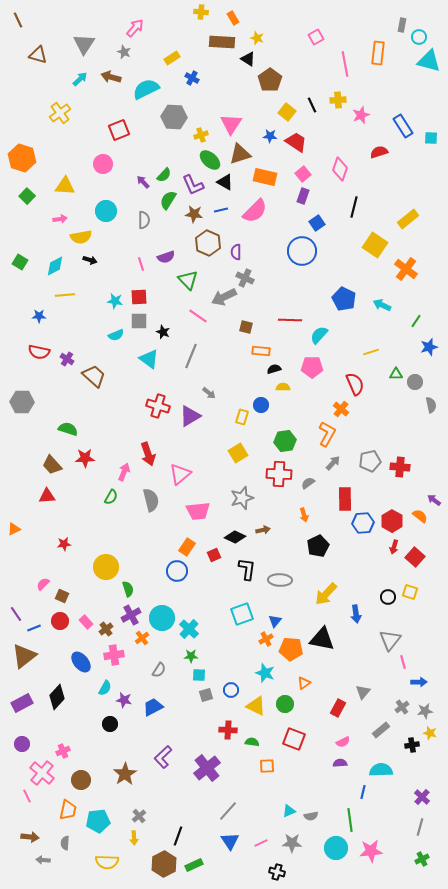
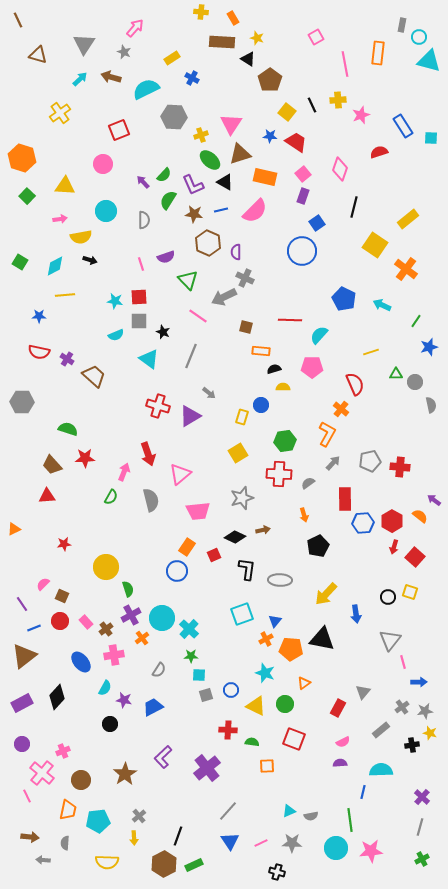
purple line at (16, 614): moved 6 px right, 10 px up
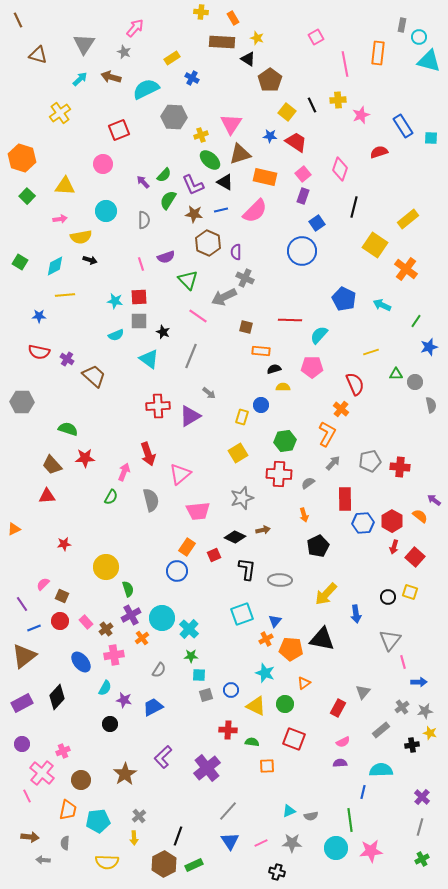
red cross at (158, 406): rotated 20 degrees counterclockwise
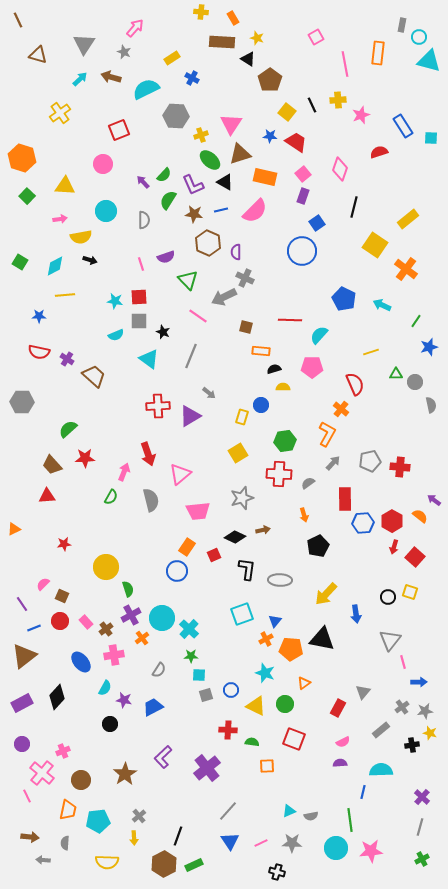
gray hexagon at (174, 117): moved 2 px right, 1 px up
green semicircle at (68, 429): rotated 60 degrees counterclockwise
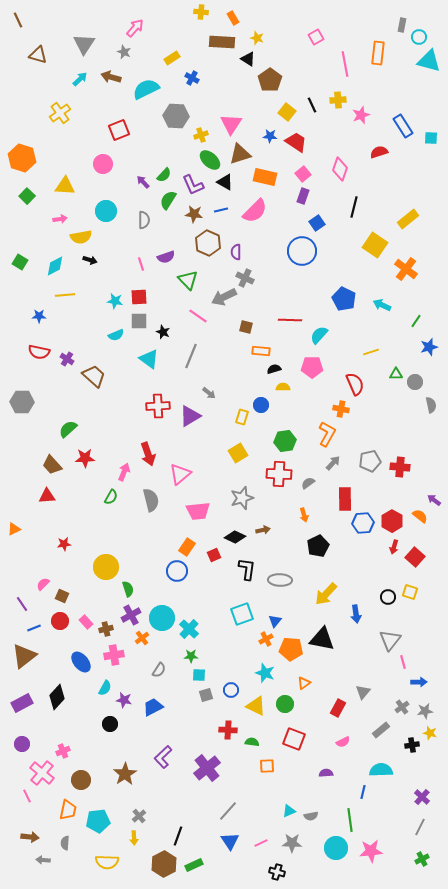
orange cross at (341, 409): rotated 28 degrees counterclockwise
brown cross at (106, 629): rotated 24 degrees clockwise
purple semicircle at (340, 763): moved 14 px left, 10 px down
gray line at (420, 827): rotated 12 degrees clockwise
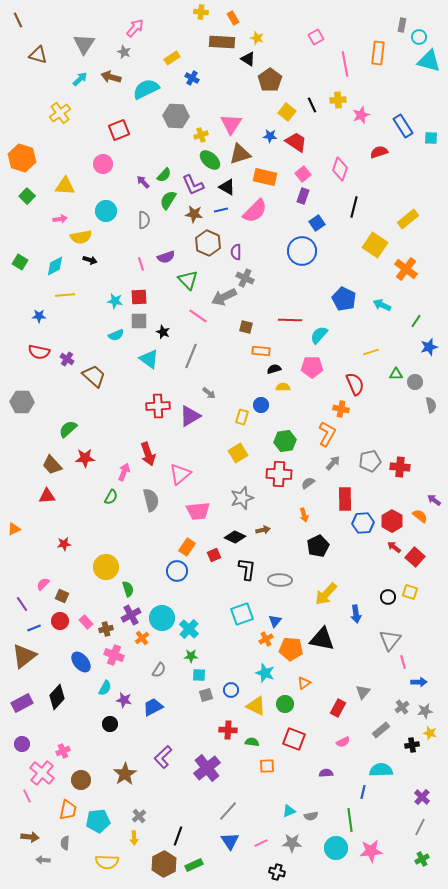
black triangle at (225, 182): moved 2 px right, 5 px down
red arrow at (394, 547): rotated 112 degrees clockwise
pink cross at (114, 655): rotated 30 degrees clockwise
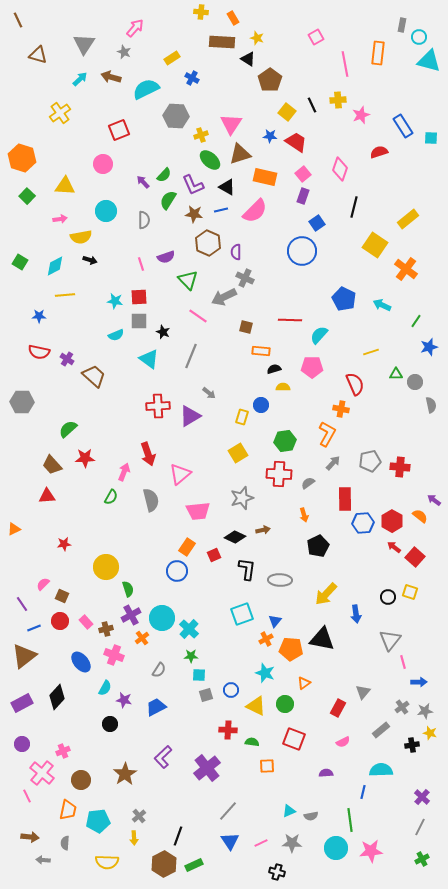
blue trapezoid at (153, 707): moved 3 px right
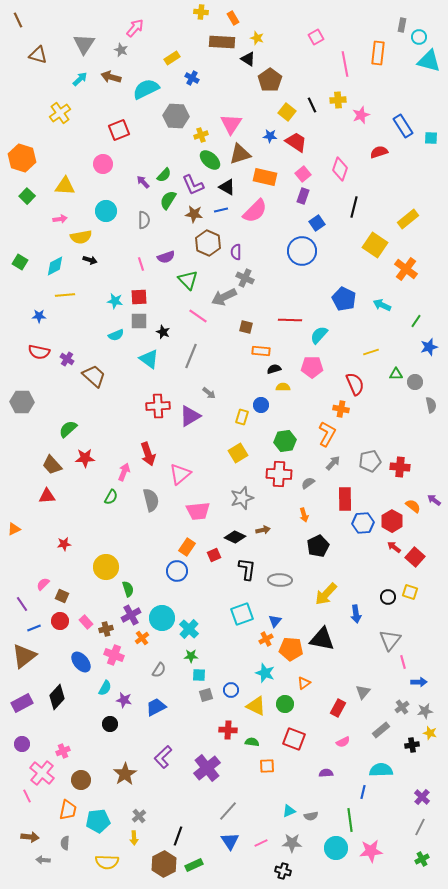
gray star at (124, 52): moved 3 px left, 2 px up
orange semicircle at (420, 516): moved 7 px left, 10 px up
black cross at (277, 872): moved 6 px right, 1 px up
